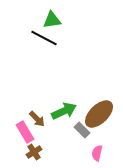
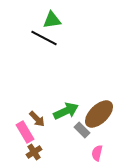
green arrow: moved 2 px right
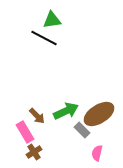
brown ellipse: rotated 12 degrees clockwise
brown arrow: moved 3 px up
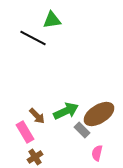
black line: moved 11 px left
brown cross: moved 1 px right, 5 px down
